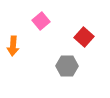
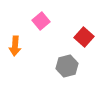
orange arrow: moved 2 px right
gray hexagon: rotated 15 degrees counterclockwise
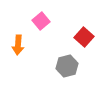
orange arrow: moved 3 px right, 1 px up
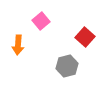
red square: moved 1 px right
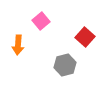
gray hexagon: moved 2 px left, 1 px up
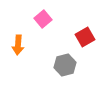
pink square: moved 2 px right, 2 px up
red square: rotated 18 degrees clockwise
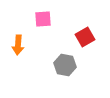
pink square: rotated 36 degrees clockwise
gray hexagon: rotated 25 degrees clockwise
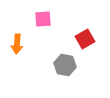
red square: moved 2 px down
orange arrow: moved 1 px left, 1 px up
